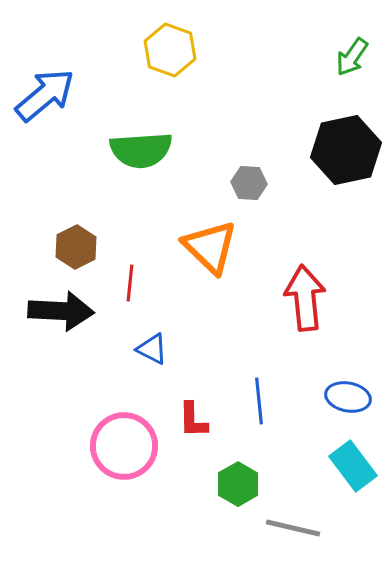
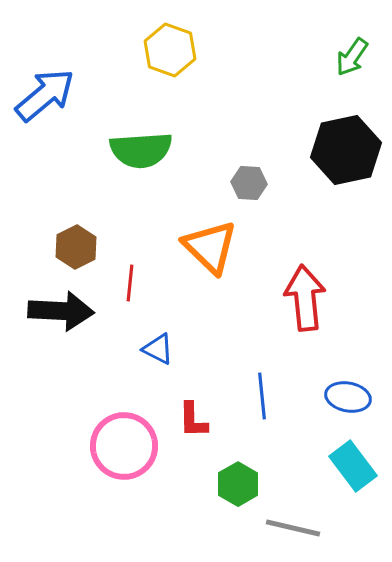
blue triangle: moved 6 px right
blue line: moved 3 px right, 5 px up
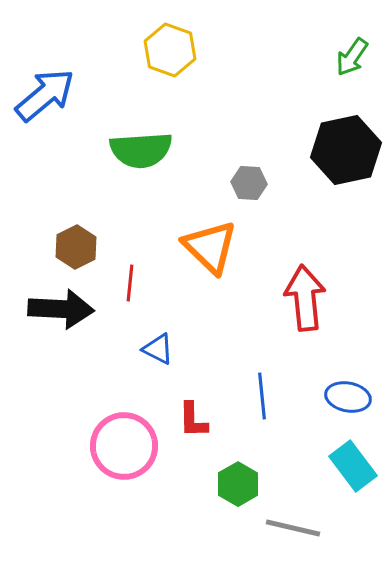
black arrow: moved 2 px up
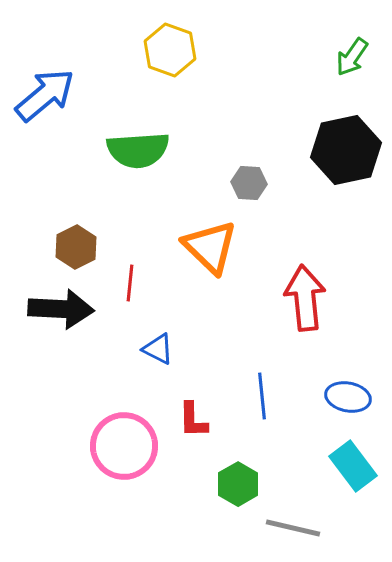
green semicircle: moved 3 px left
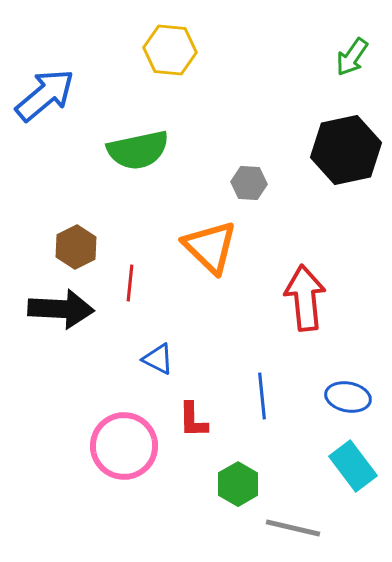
yellow hexagon: rotated 15 degrees counterclockwise
green semicircle: rotated 8 degrees counterclockwise
blue triangle: moved 10 px down
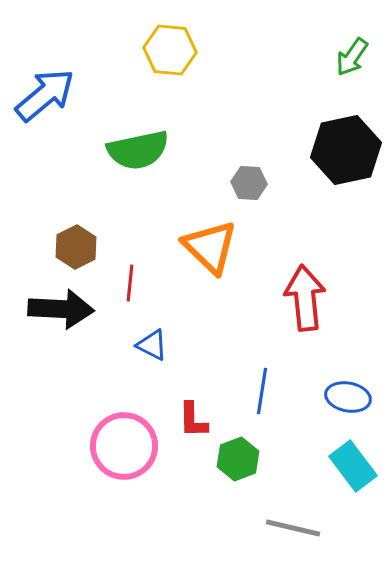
blue triangle: moved 6 px left, 14 px up
blue line: moved 5 px up; rotated 15 degrees clockwise
green hexagon: moved 25 px up; rotated 9 degrees clockwise
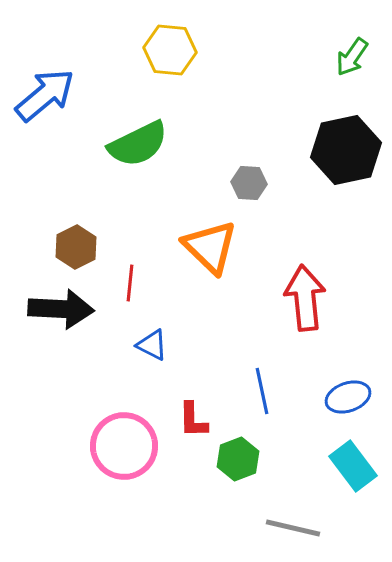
green semicircle: moved 6 px up; rotated 14 degrees counterclockwise
blue line: rotated 21 degrees counterclockwise
blue ellipse: rotated 30 degrees counterclockwise
